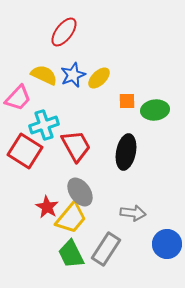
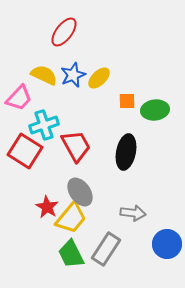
pink trapezoid: moved 1 px right
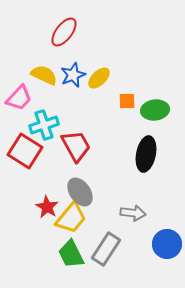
black ellipse: moved 20 px right, 2 px down
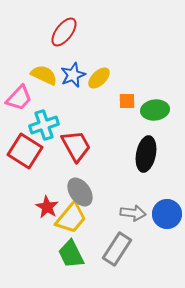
blue circle: moved 30 px up
gray rectangle: moved 11 px right
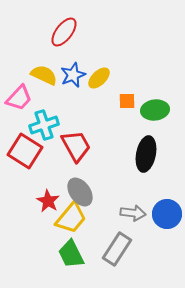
red star: moved 1 px right, 6 px up
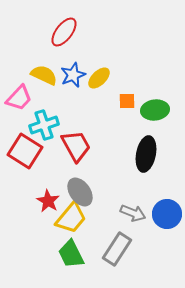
gray arrow: rotated 15 degrees clockwise
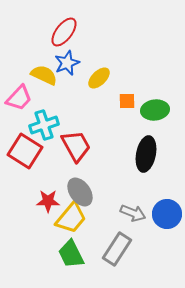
blue star: moved 6 px left, 12 px up
red star: rotated 30 degrees counterclockwise
